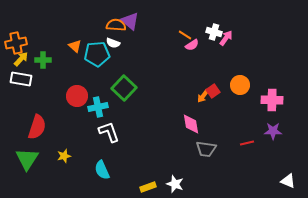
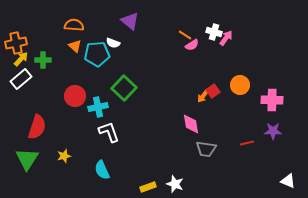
orange semicircle: moved 42 px left
white rectangle: rotated 50 degrees counterclockwise
red circle: moved 2 px left
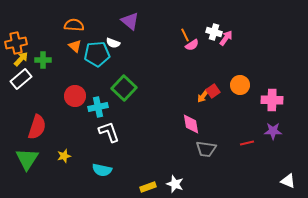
orange line: rotated 32 degrees clockwise
cyan semicircle: rotated 54 degrees counterclockwise
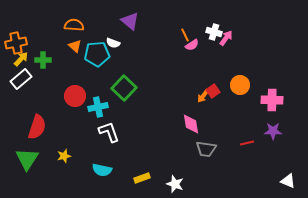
yellow rectangle: moved 6 px left, 9 px up
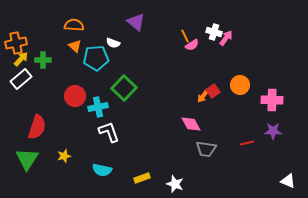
purple triangle: moved 6 px right, 1 px down
orange line: moved 1 px down
cyan pentagon: moved 1 px left, 4 px down
pink diamond: rotated 20 degrees counterclockwise
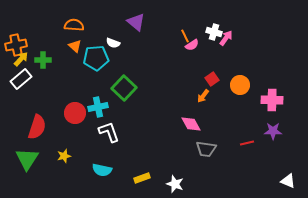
orange cross: moved 2 px down
red square: moved 1 px left, 12 px up
red circle: moved 17 px down
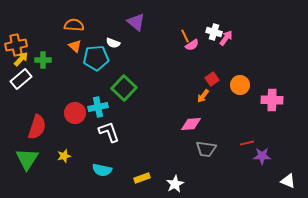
pink diamond: rotated 65 degrees counterclockwise
purple star: moved 11 px left, 25 px down
white star: rotated 24 degrees clockwise
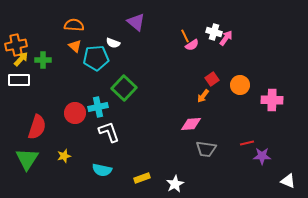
white rectangle: moved 2 px left, 1 px down; rotated 40 degrees clockwise
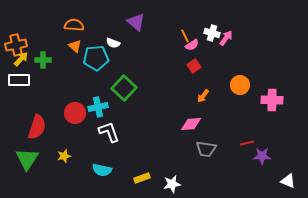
white cross: moved 2 px left, 1 px down
red square: moved 18 px left, 13 px up
white star: moved 3 px left; rotated 18 degrees clockwise
